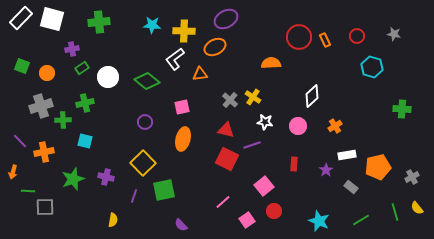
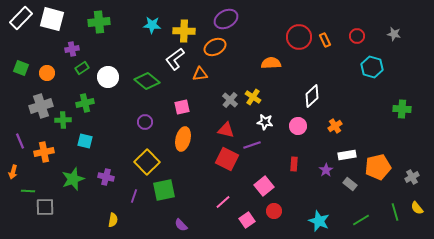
green square at (22, 66): moved 1 px left, 2 px down
purple line at (20, 141): rotated 21 degrees clockwise
yellow square at (143, 163): moved 4 px right, 1 px up
gray rectangle at (351, 187): moved 1 px left, 3 px up
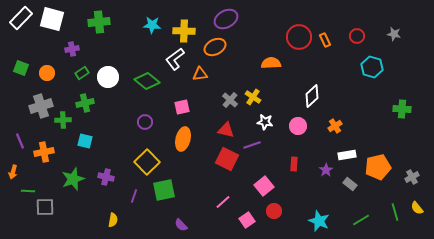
green rectangle at (82, 68): moved 5 px down
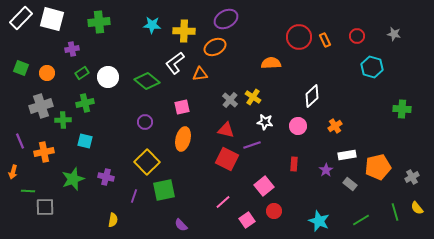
white L-shape at (175, 59): moved 4 px down
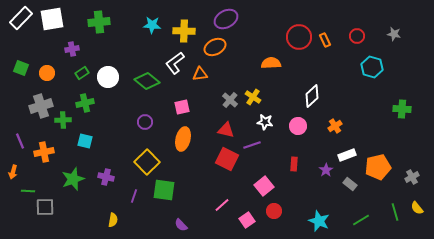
white square at (52, 19): rotated 25 degrees counterclockwise
white rectangle at (347, 155): rotated 12 degrees counterclockwise
green square at (164, 190): rotated 20 degrees clockwise
pink line at (223, 202): moved 1 px left, 3 px down
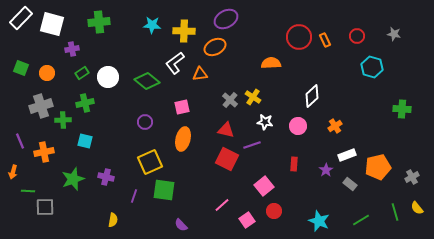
white square at (52, 19): moved 5 px down; rotated 25 degrees clockwise
yellow square at (147, 162): moved 3 px right; rotated 20 degrees clockwise
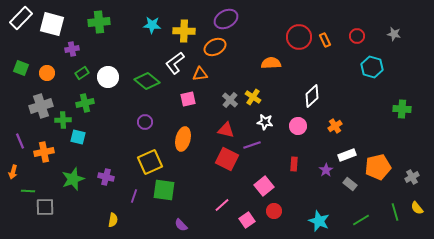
pink square at (182, 107): moved 6 px right, 8 px up
cyan square at (85, 141): moved 7 px left, 4 px up
